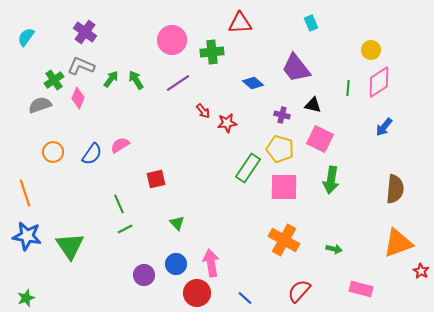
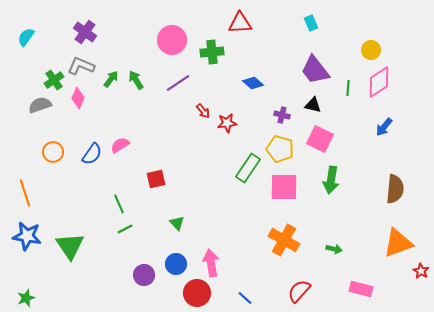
purple trapezoid at (296, 68): moved 19 px right, 2 px down
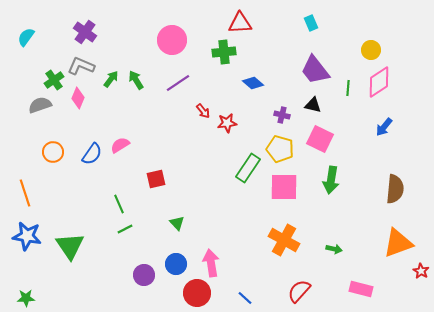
green cross at (212, 52): moved 12 px right
green star at (26, 298): rotated 18 degrees clockwise
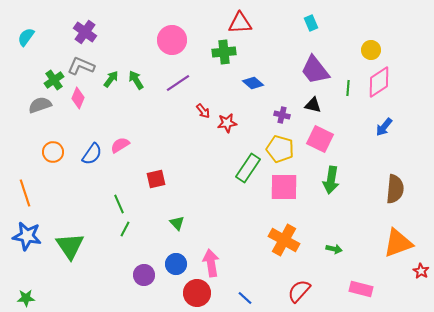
green line at (125, 229): rotated 35 degrees counterclockwise
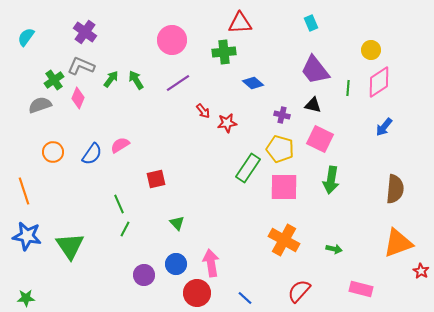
orange line at (25, 193): moved 1 px left, 2 px up
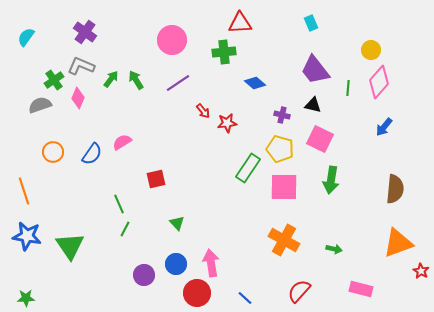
pink diamond at (379, 82): rotated 16 degrees counterclockwise
blue diamond at (253, 83): moved 2 px right
pink semicircle at (120, 145): moved 2 px right, 3 px up
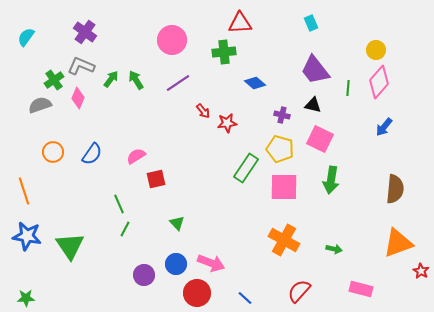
yellow circle at (371, 50): moved 5 px right
pink semicircle at (122, 142): moved 14 px right, 14 px down
green rectangle at (248, 168): moved 2 px left
pink arrow at (211, 263): rotated 120 degrees clockwise
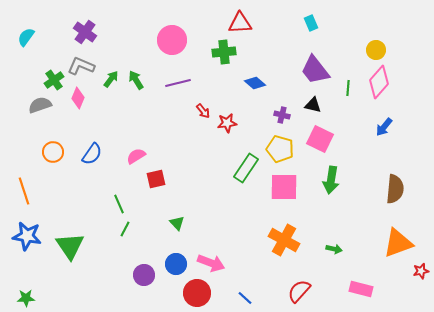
purple line at (178, 83): rotated 20 degrees clockwise
red star at (421, 271): rotated 28 degrees clockwise
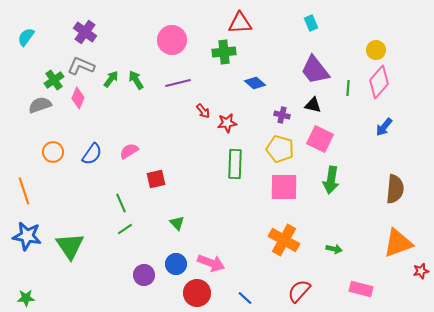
pink semicircle at (136, 156): moved 7 px left, 5 px up
green rectangle at (246, 168): moved 11 px left, 4 px up; rotated 32 degrees counterclockwise
green line at (119, 204): moved 2 px right, 1 px up
green line at (125, 229): rotated 28 degrees clockwise
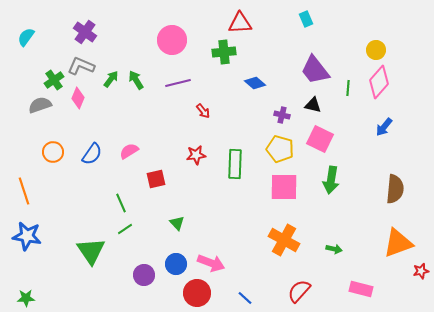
cyan rectangle at (311, 23): moved 5 px left, 4 px up
red star at (227, 123): moved 31 px left, 32 px down
green triangle at (70, 246): moved 21 px right, 5 px down
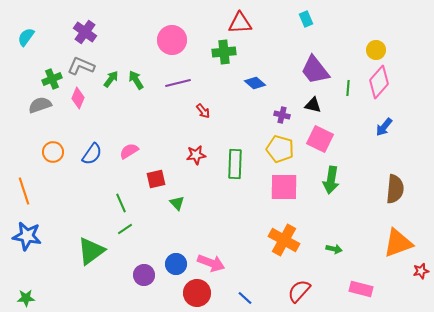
green cross at (54, 80): moved 2 px left, 1 px up; rotated 12 degrees clockwise
green triangle at (177, 223): moved 20 px up
green triangle at (91, 251): rotated 28 degrees clockwise
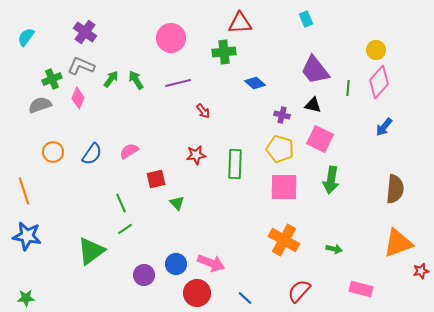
pink circle at (172, 40): moved 1 px left, 2 px up
